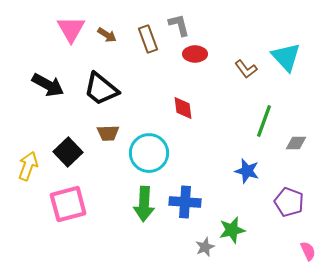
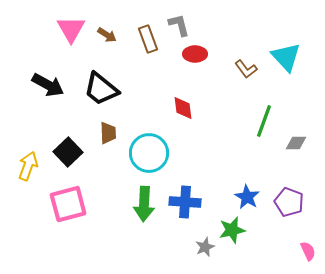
brown trapezoid: rotated 90 degrees counterclockwise
blue star: moved 26 px down; rotated 15 degrees clockwise
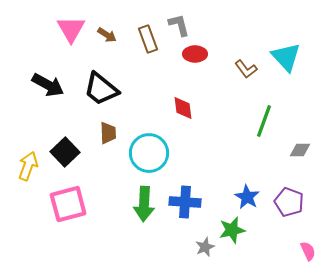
gray diamond: moved 4 px right, 7 px down
black square: moved 3 px left
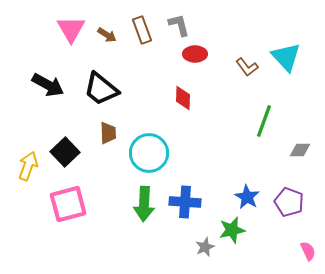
brown rectangle: moved 6 px left, 9 px up
brown L-shape: moved 1 px right, 2 px up
red diamond: moved 10 px up; rotated 10 degrees clockwise
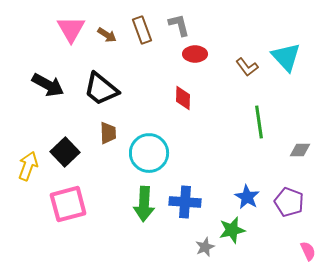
green line: moved 5 px left, 1 px down; rotated 28 degrees counterclockwise
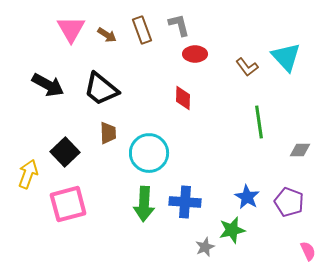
yellow arrow: moved 8 px down
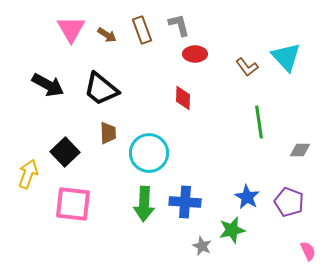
pink square: moved 5 px right; rotated 21 degrees clockwise
gray star: moved 3 px left, 1 px up; rotated 24 degrees counterclockwise
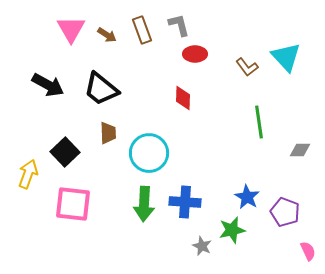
purple pentagon: moved 4 px left, 10 px down
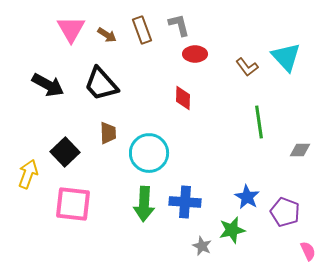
black trapezoid: moved 5 px up; rotated 9 degrees clockwise
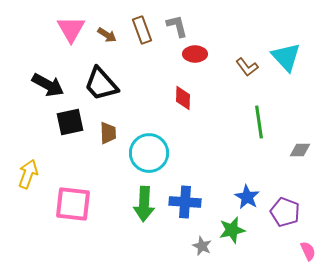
gray L-shape: moved 2 px left, 1 px down
black square: moved 5 px right, 30 px up; rotated 32 degrees clockwise
